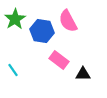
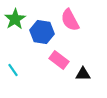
pink semicircle: moved 2 px right, 1 px up
blue hexagon: moved 1 px down
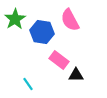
cyan line: moved 15 px right, 14 px down
black triangle: moved 7 px left, 1 px down
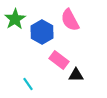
blue hexagon: rotated 20 degrees clockwise
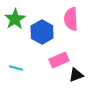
pink semicircle: moved 1 px right, 1 px up; rotated 25 degrees clockwise
pink rectangle: rotated 60 degrees counterclockwise
black triangle: rotated 21 degrees counterclockwise
cyan line: moved 12 px left, 16 px up; rotated 40 degrees counterclockwise
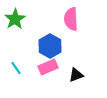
blue hexagon: moved 8 px right, 14 px down
pink rectangle: moved 11 px left, 7 px down
cyan line: rotated 40 degrees clockwise
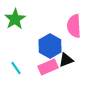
pink semicircle: moved 3 px right, 7 px down
black triangle: moved 10 px left, 15 px up
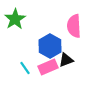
cyan line: moved 9 px right
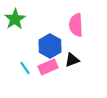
pink semicircle: moved 2 px right, 1 px up
black triangle: moved 6 px right
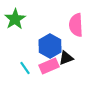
black triangle: moved 6 px left, 2 px up
pink rectangle: moved 1 px right, 1 px up
